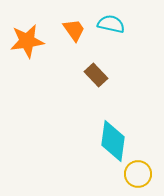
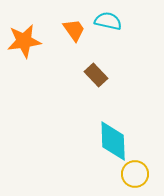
cyan semicircle: moved 3 px left, 3 px up
orange star: moved 3 px left
cyan diamond: rotated 9 degrees counterclockwise
yellow circle: moved 3 px left
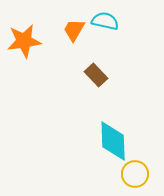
cyan semicircle: moved 3 px left
orange trapezoid: rotated 115 degrees counterclockwise
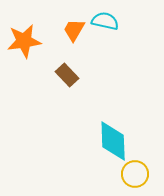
brown rectangle: moved 29 px left
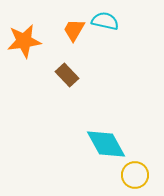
cyan diamond: moved 7 px left, 3 px down; rotated 27 degrees counterclockwise
yellow circle: moved 1 px down
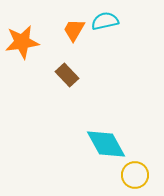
cyan semicircle: rotated 24 degrees counterclockwise
orange star: moved 2 px left, 1 px down
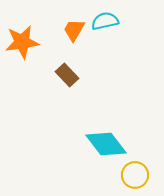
cyan diamond: rotated 9 degrees counterclockwise
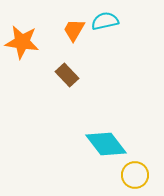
orange star: rotated 16 degrees clockwise
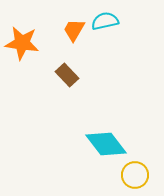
orange star: moved 1 px down
